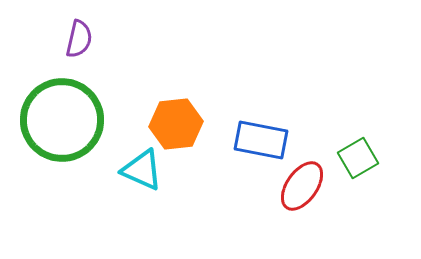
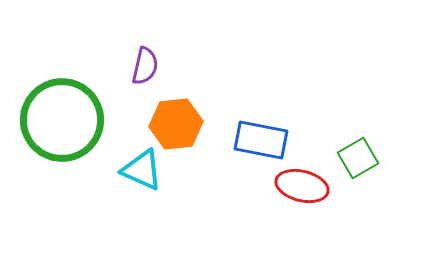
purple semicircle: moved 66 px right, 27 px down
red ellipse: rotated 69 degrees clockwise
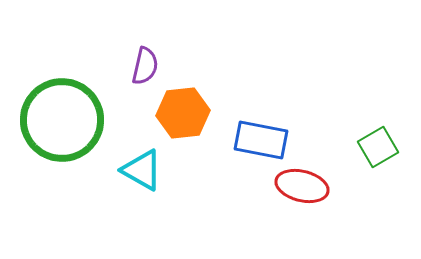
orange hexagon: moved 7 px right, 11 px up
green square: moved 20 px right, 11 px up
cyan triangle: rotated 6 degrees clockwise
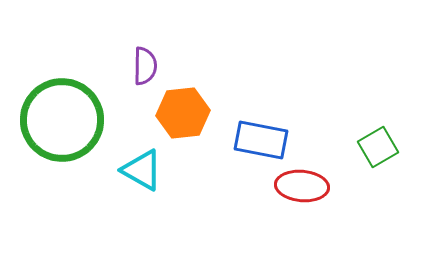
purple semicircle: rotated 12 degrees counterclockwise
red ellipse: rotated 9 degrees counterclockwise
